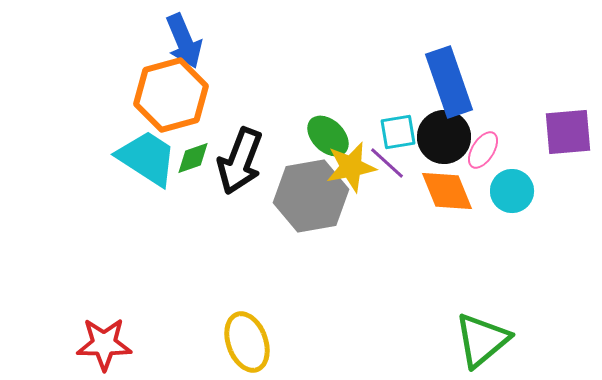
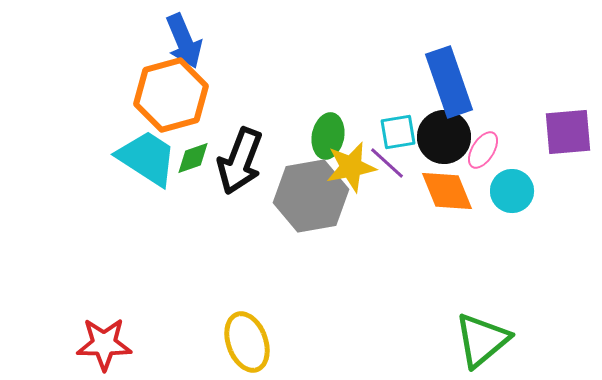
green ellipse: rotated 57 degrees clockwise
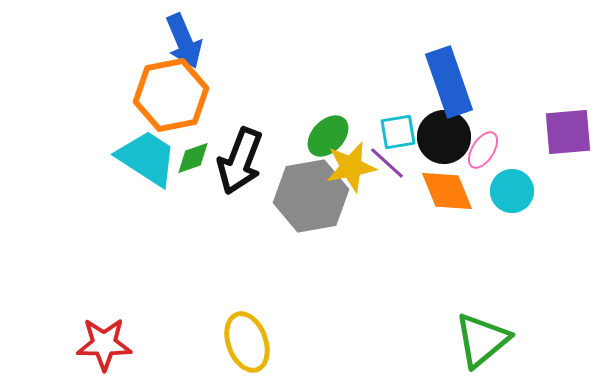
orange hexagon: rotated 4 degrees clockwise
green ellipse: rotated 33 degrees clockwise
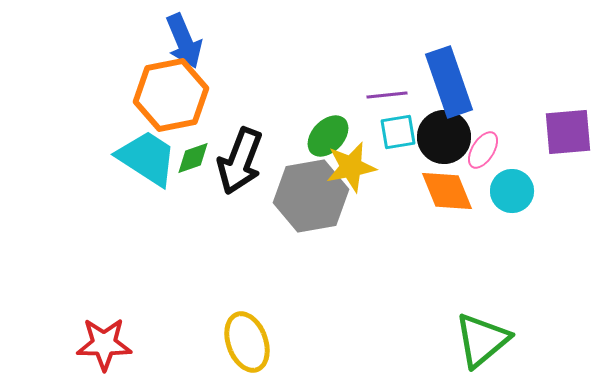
purple line: moved 68 px up; rotated 48 degrees counterclockwise
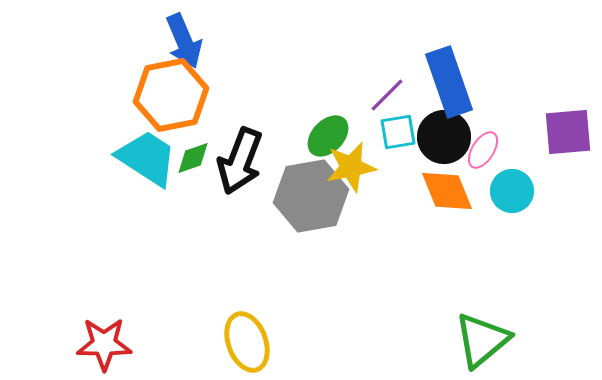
purple line: rotated 39 degrees counterclockwise
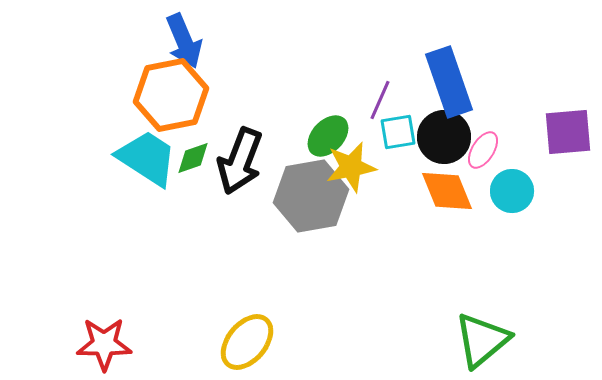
purple line: moved 7 px left, 5 px down; rotated 21 degrees counterclockwise
yellow ellipse: rotated 60 degrees clockwise
